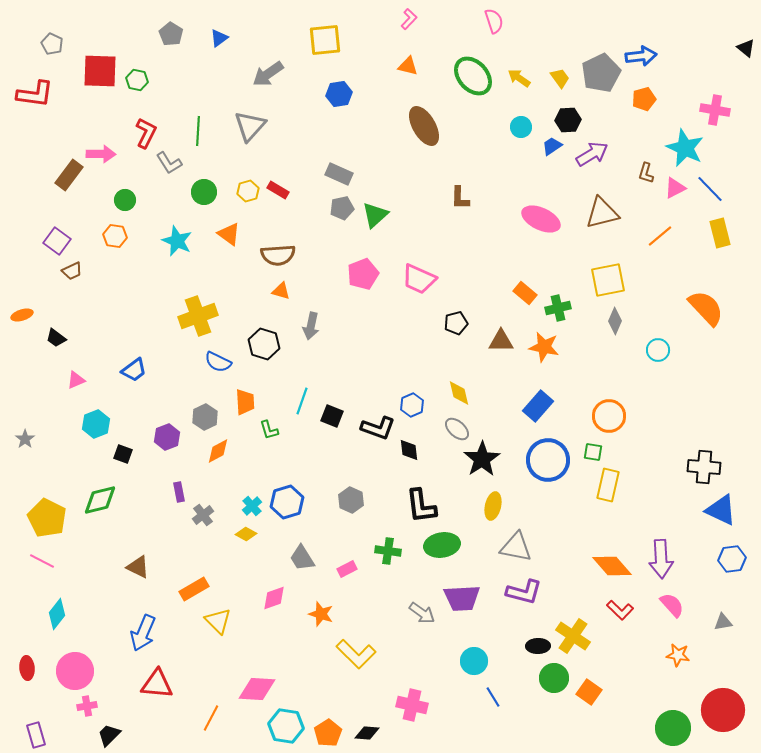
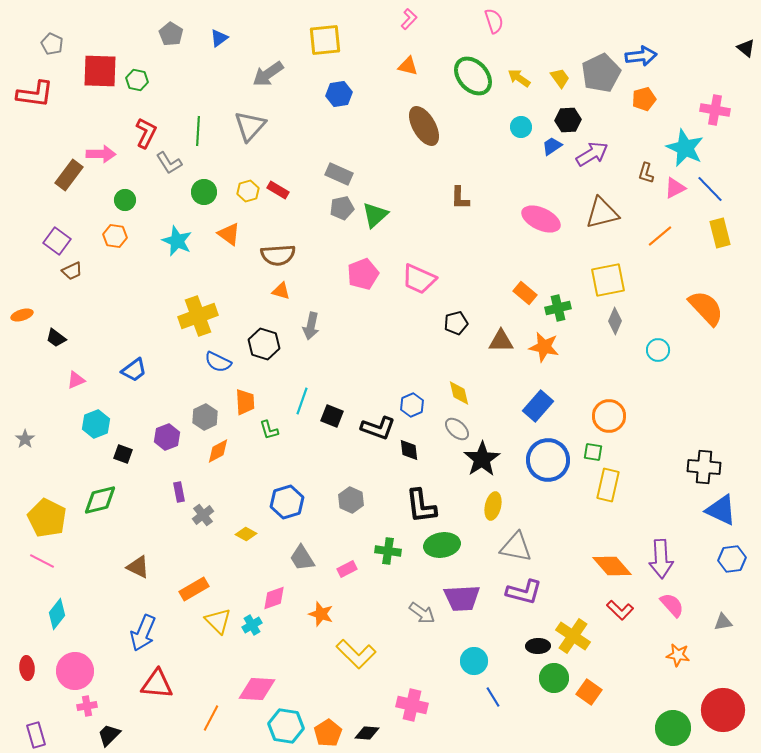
cyan cross at (252, 506): moved 119 px down; rotated 12 degrees clockwise
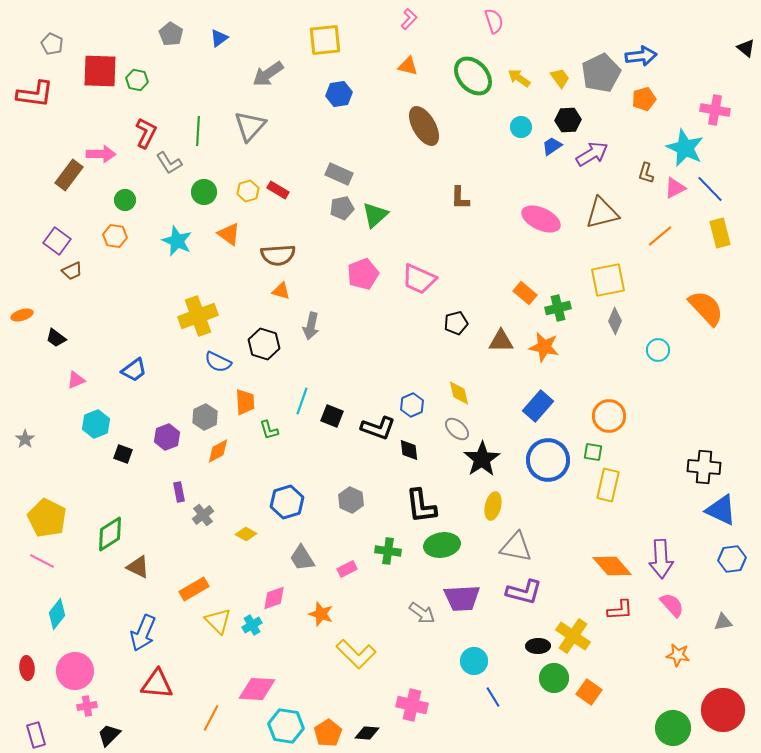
green diamond at (100, 500): moved 10 px right, 34 px down; rotated 18 degrees counterclockwise
red L-shape at (620, 610): rotated 48 degrees counterclockwise
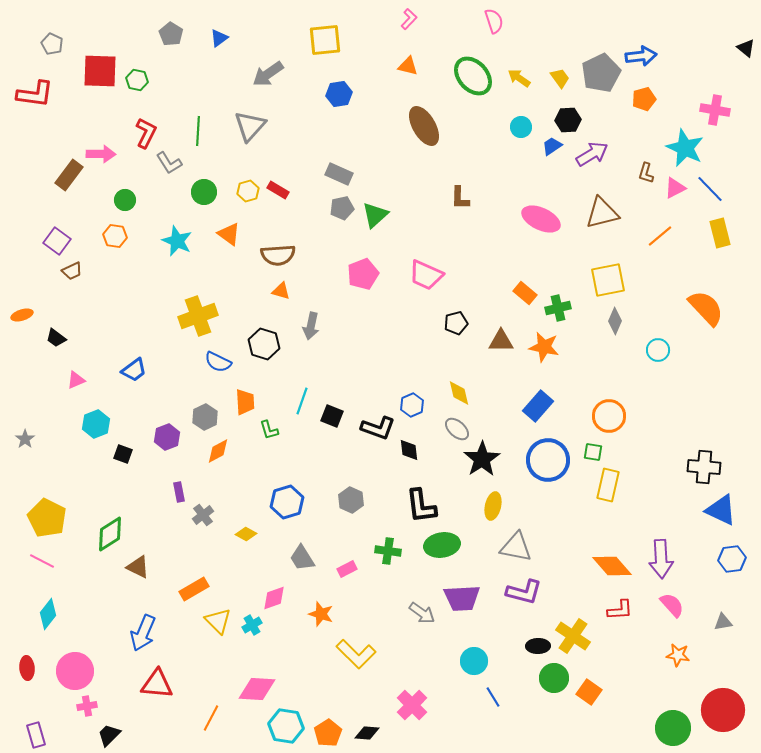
pink trapezoid at (419, 279): moved 7 px right, 4 px up
cyan diamond at (57, 614): moved 9 px left
pink cross at (412, 705): rotated 32 degrees clockwise
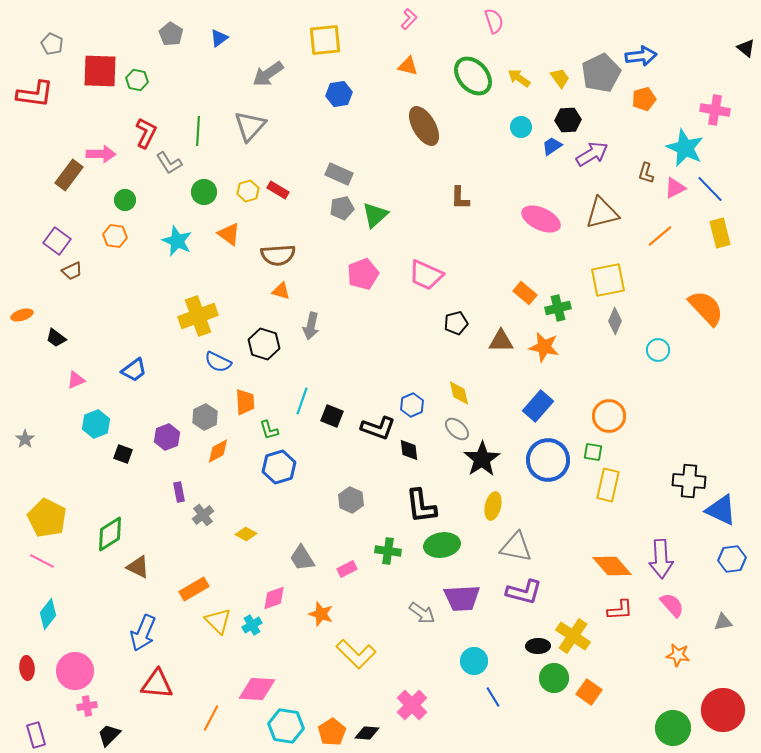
black cross at (704, 467): moved 15 px left, 14 px down
blue hexagon at (287, 502): moved 8 px left, 35 px up
orange pentagon at (328, 733): moved 4 px right, 1 px up
